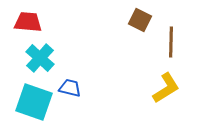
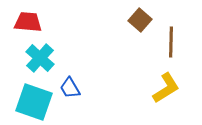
brown square: rotated 15 degrees clockwise
blue trapezoid: rotated 135 degrees counterclockwise
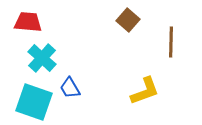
brown square: moved 12 px left
cyan cross: moved 2 px right
yellow L-shape: moved 21 px left, 3 px down; rotated 12 degrees clockwise
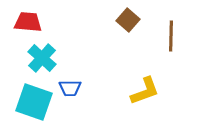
brown line: moved 6 px up
blue trapezoid: rotated 60 degrees counterclockwise
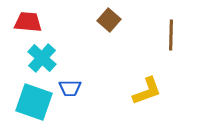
brown square: moved 19 px left
brown line: moved 1 px up
yellow L-shape: moved 2 px right
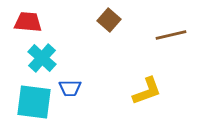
brown line: rotated 76 degrees clockwise
cyan square: rotated 12 degrees counterclockwise
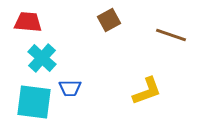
brown square: rotated 20 degrees clockwise
brown line: rotated 32 degrees clockwise
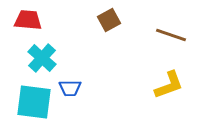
red trapezoid: moved 2 px up
yellow L-shape: moved 22 px right, 6 px up
